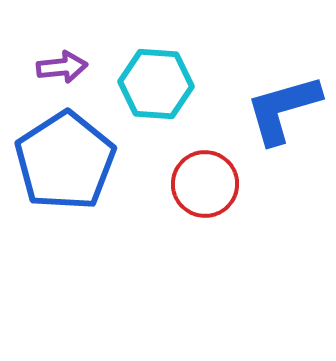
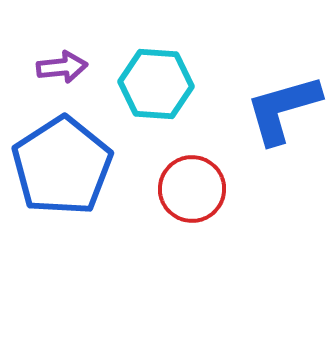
blue pentagon: moved 3 px left, 5 px down
red circle: moved 13 px left, 5 px down
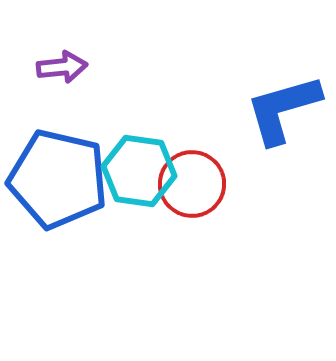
cyan hexagon: moved 17 px left, 87 px down; rotated 4 degrees clockwise
blue pentagon: moved 4 px left, 13 px down; rotated 26 degrees counterclockwise
red circle: moved 5 px up
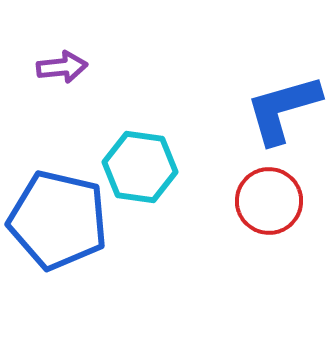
cyan hexagon: moved 1 px right, 4 px up
blue pentagon: moved 41 px down
red circle: moved 77 px right, 17 px down
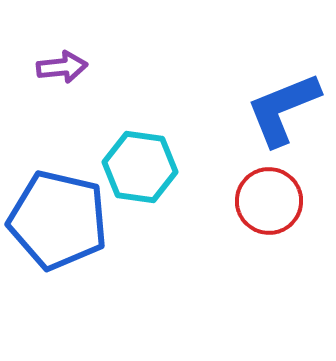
blue L-shape: rotated 6 degrees counterclockwise
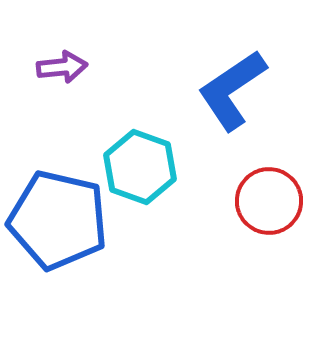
blue L-shape: moved 51 px left, 19 px up; rotated 12 degrees counterclockwise
cyan hexagon: rotated 12 degrees clockwise
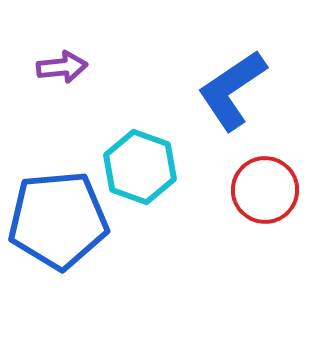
red circle: moved 4 px left, 11 px up
blue pentagon: rotated 18 degrees counterclockwise
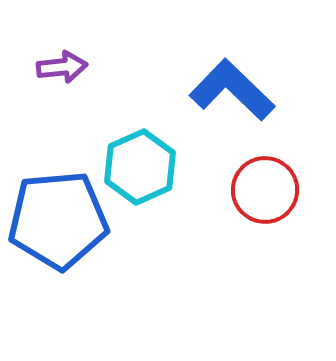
blue L-shape: rotated 78 degrees clockwise
cyan hexagon: rotated 16 degrees clockwise
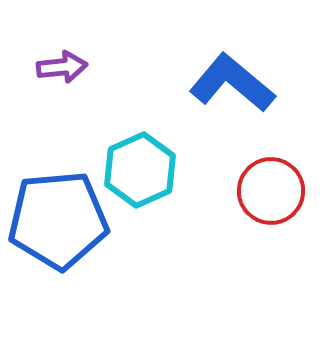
blue L-shape: moved 7 px up; rotated 4 degrees counterclockwise
cyan hexagon: moved 3 px down
red circle: moved 6 px right, 1 px down
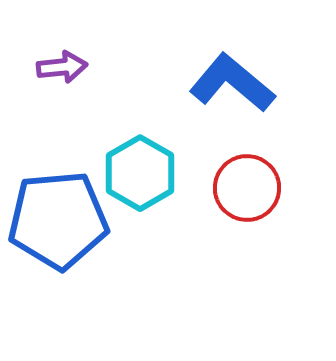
cyan hexagon: moved 3 px down; rotated 6 degrees counterclockwise
red circle: moved 24 px left, 3 px up
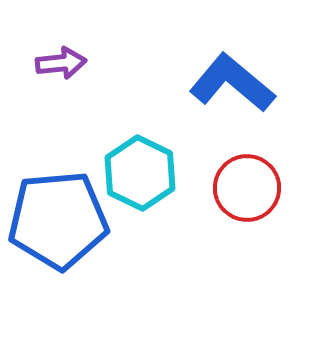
purple arrow: moved 1 px left, 4 px up
cyan hexagon: rotated 4 degrees counterclockwise
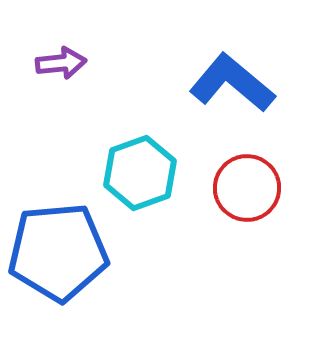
cyan hexagon: rotated 14 degrees clockwise
blue pentagon: moved 32 px down
